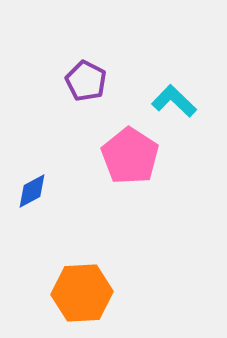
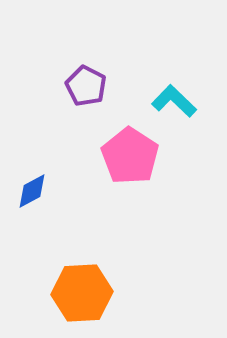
purple pentagon: moved 5 px down
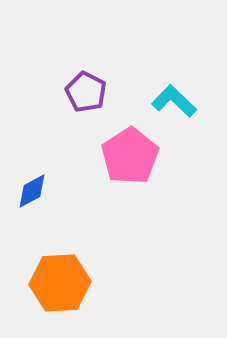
purple pentagon: moved 6 px down
pink pentagon: rotated 6 degrees clockwise
orange hexagon: moved 22 px left, 10 px up
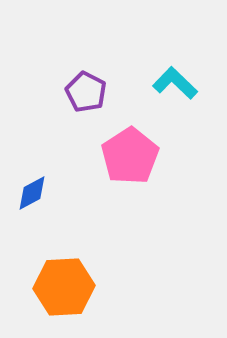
cyan L-shape: moved 1 px right, 18 px up
blue diamond: moved 2 px down
orange hexagon: moved 4 px right, 4 px down
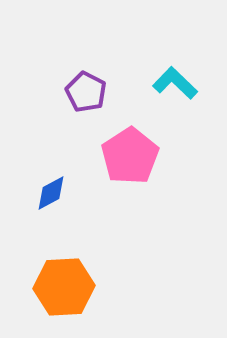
blue diamond: moved 19 px right
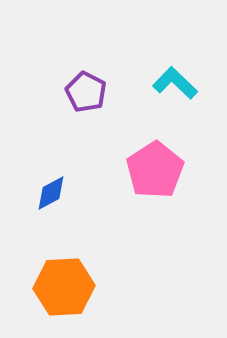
pink pentagon: moved 25 px right, 14 px down
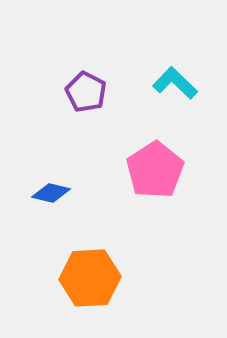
blue diamond: rotated 42 degrees clockwise
orange hexagon: moved 26 px right, 9 px up
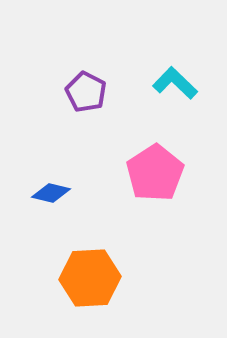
pink pentagon: moved 3 px down
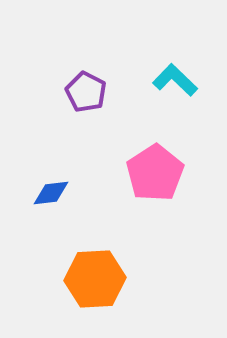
cyan L-shape: moved 3 px up
blue diamond: rotated 21 degrees counterclockwise
orange hexagon: moved 5 px right, 1 px down
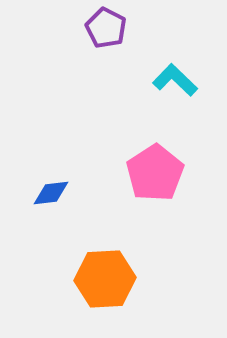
purple pentagon: moved 20 px right, 64 px up
orange hexagon: moved 10 px right
